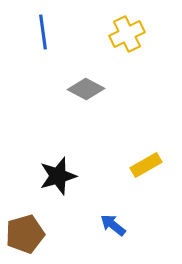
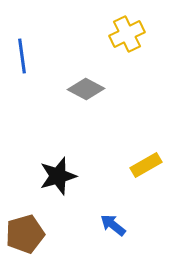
blue line: moved 21 px left, 24 px down
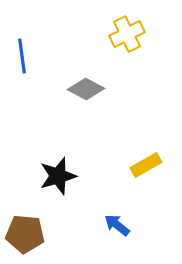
blue arrow: moved 4 px right
brown pentagon: rotated 21 degrees clockwise
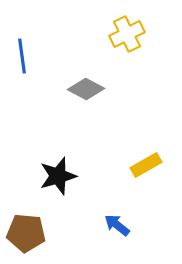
brown pentagon: moved 1 px right, 1 px up
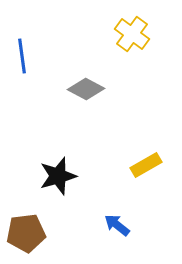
yellow cross: moved 5 px right; rotated 28 degrees counterclockwise
brown pentagon: rotated 12 degrees counterclockwise
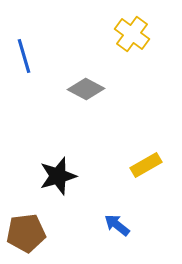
blue line: moved 2 px right; rotated 8 degrees counterclockwise
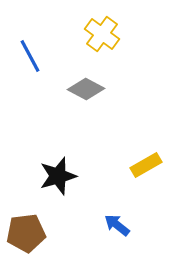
yellow cross: moved 30 px left
blue line: moved 6 px right; rotated 12 degrees counterclockwise
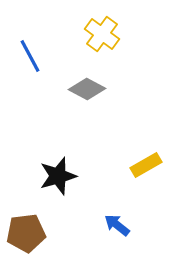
gray diamond: moved 1 px right
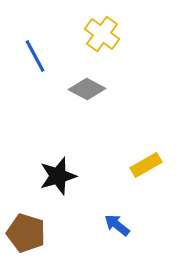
blue line: moved 5 px right
brown pentagon: rotated 24 degrees clockwise
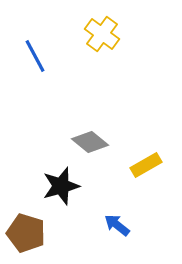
gray diamond: moved 3 px right, 53 px down; rotated 12 degrees clockwise
black star: moved 3 px right, 10 px down
